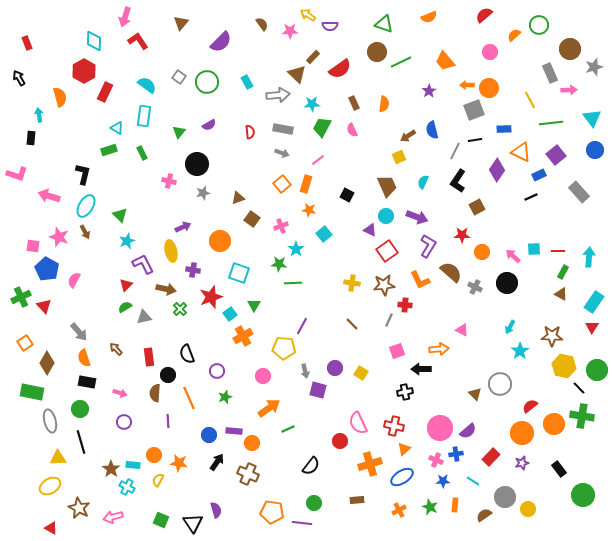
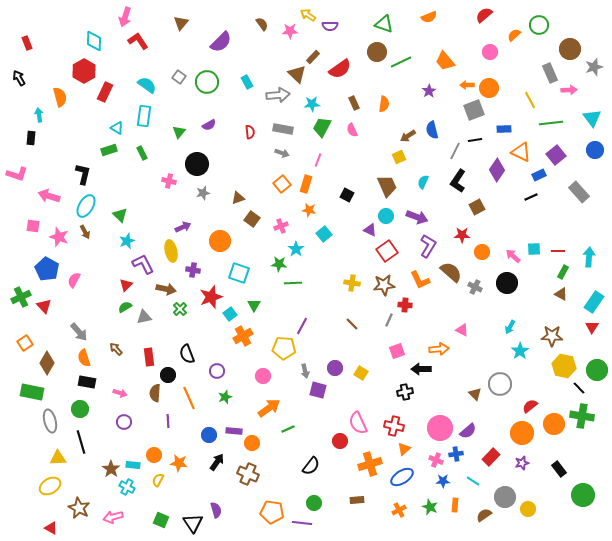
pink line at (318, 160): rotated 32 degrees counterclockwise
pink square at (33, 246): moved 20 px up
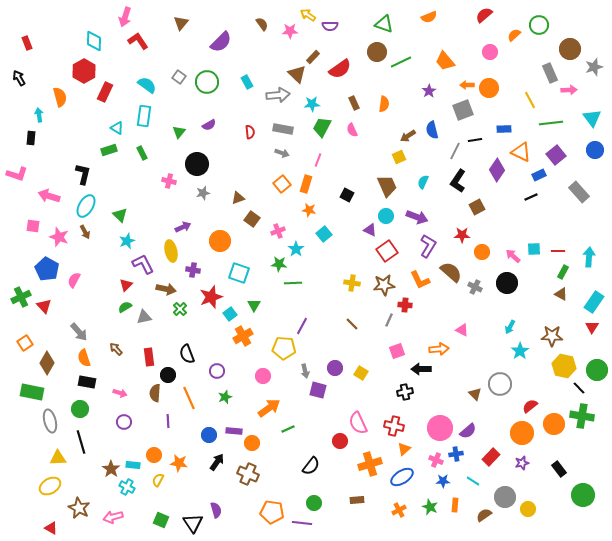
gray square at (474, 110): moved 11 px left
pink cross at (281, 226): moved 3 px left, 5 px down
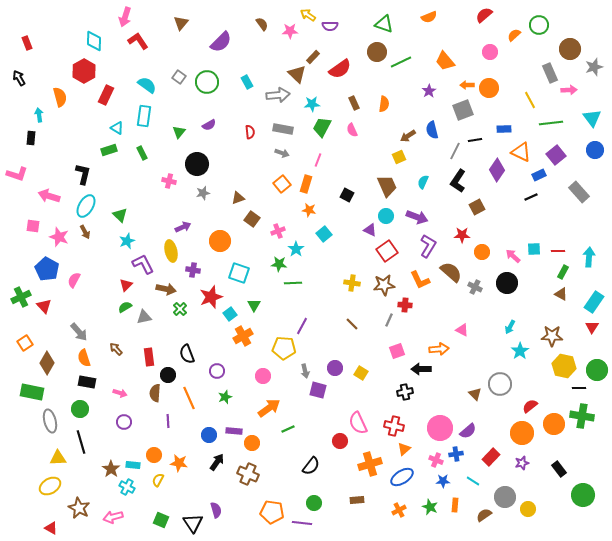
red rectangle at (105, 92): moved 1 px right, 3 px down
black line at (579, 388): rotated 48 degrees counterclockwise
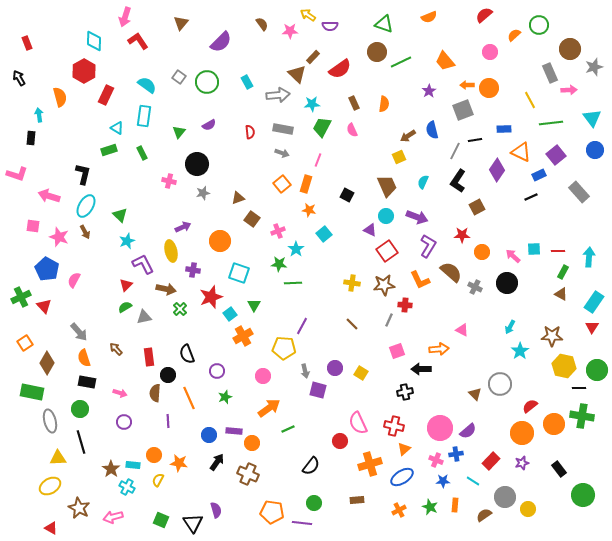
red rectangle at (491, 457): moved 4 px down
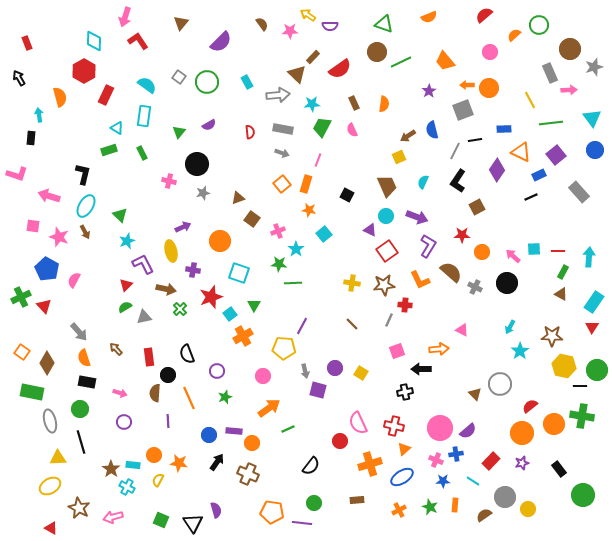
orange square at (25, 343): moved 3 px left, 9 px down; rotated 21 degrees counterclockwise
black line at (579, 388): moved 1 px right, 2 px up
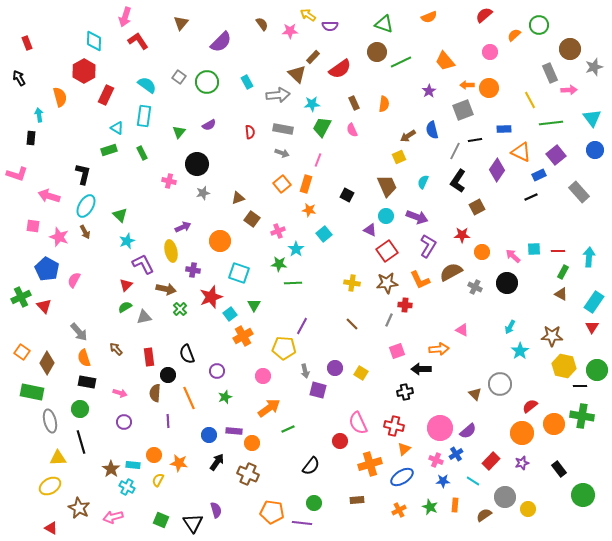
brown semicircle at (451, 272): rotated 70 degrees counterclockwise
brown star at (384, 285): moved 3 px right, 2 px up
blue cross at (456, 454): rotated 24 degrees counterclockwise
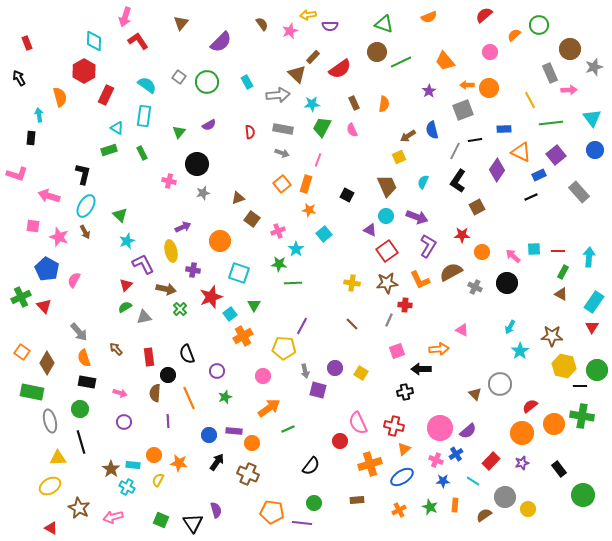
yellow arrow at (308, 15): rotated 42 degrees counterclockwise
pink star at (290, 31): rotated 21 degrees counterclockwise
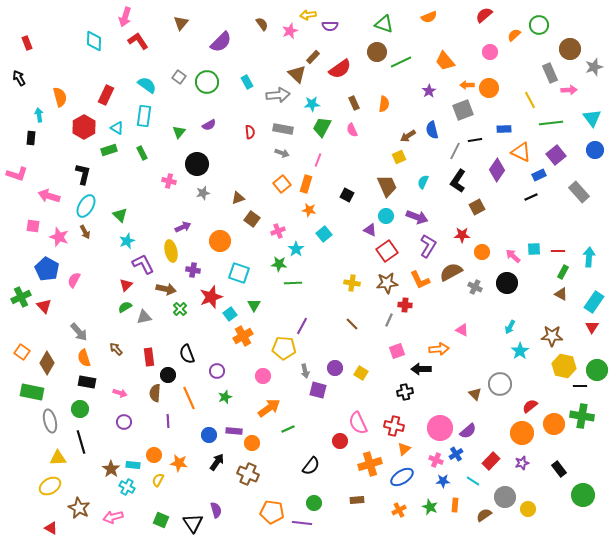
red hexagon at (84, 71): moved 56 px down
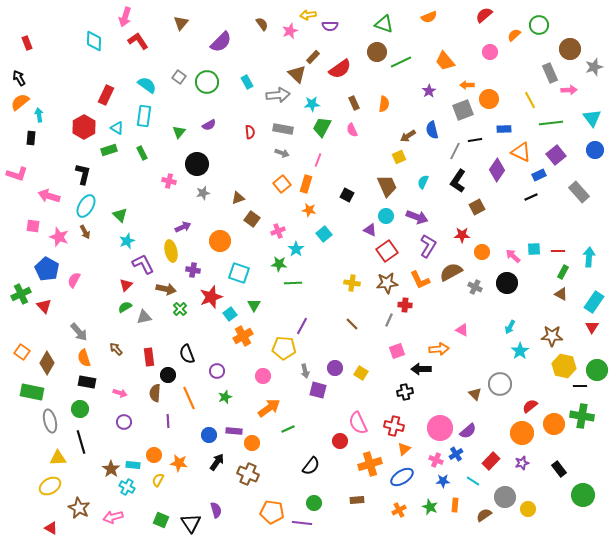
orange circle at (489, 88): moved 11 px down
orange semicircle at (60, 97): moved 40 px left, 5 px down; rotated 114 degrees counterclockwise
green cross at (21, 297): moved 3 px up
black triangle at (193, 523): moved 2 px left
